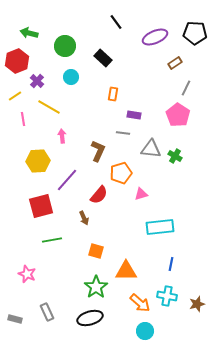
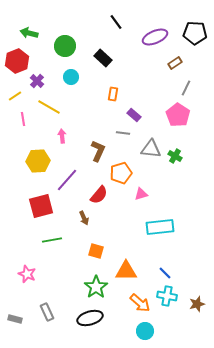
purple rectangle at (134, 115): rotated 32 degrees clockwise
blue line at (171, 264): moved 6 px left, 9 px down; rotated 56 degrees counterclockwise
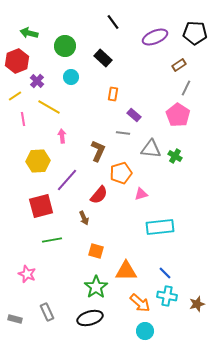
black line at (116, 22): moved 3 px left
brown rectangle at (175, 63): moved 4 px right, 2 px down
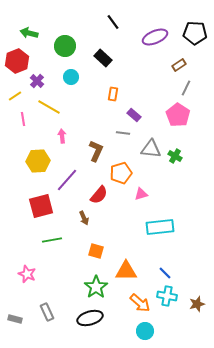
brown L-shape at (98, 151): moved 2 px left
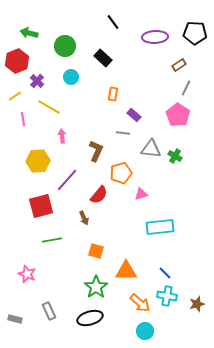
purple ellipse at (155, 37): rotated 20 degrees clockwise
gray rectangle at (47, 312): moved 2 px right, 1 px up
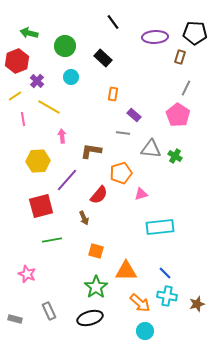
brown rectangle at (179, 65): moved 1 px right, 8 px up; rotated 40 degrees counterclockwise
brown L-shape at (96, 151): moved 5 px left; rotated 105 degrees counterclockwise
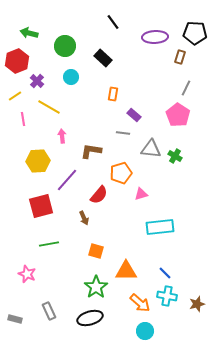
green line at (52, 240): moved 3 px left, 4 px down
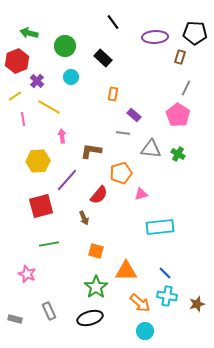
green cross at (175, 156): moved 3 px right, 2 px up
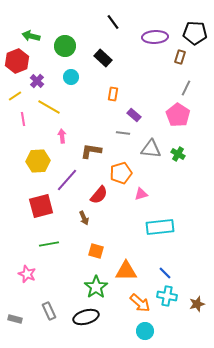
green arrow at (29, 33): moved 2 px right, 3 px down
black ellipse at (90, 318): moved 4 px left, 1 px up
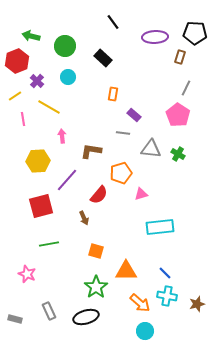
cyan circle at (71, 77): moved 3 px left
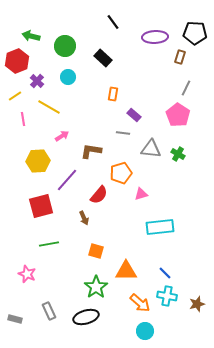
pink arrow at (62, 136): rotated 64 degrees clockwise
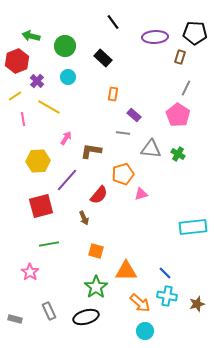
pink arrow at (62, 136): moved 4 px right, 2 px down; rotated 24 degrees counterclockwise
orange pentagon at (121, 173): moved 2 px right, 1 px down
cyan rectangle at (160, 227): moved 33 px right
pink star at (27, 274): moved 3 px right, 2 px up; rotated 12 degrees clockwise
